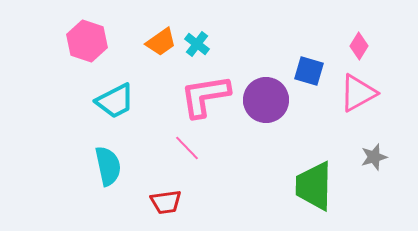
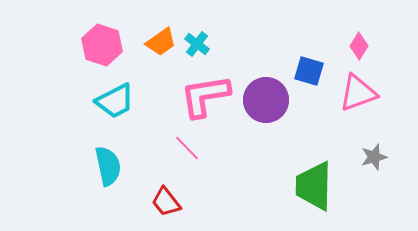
pink hexagon: moved 15 px right, 4 px down
pink triangle: rotated 9 degrees clockwise
red trapezoid: rotated 60 degrees clockwise
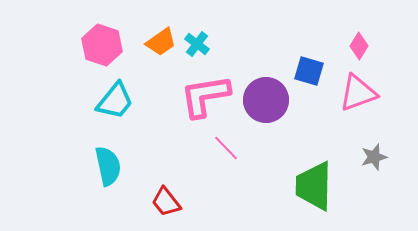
cyan trapezoid: rotated 24 degrees counterclockwise
pink line: moved 39 px right
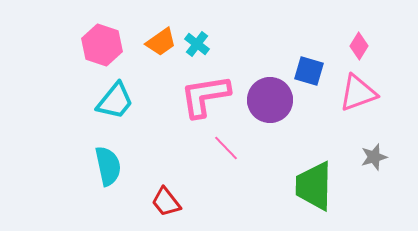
purple circle: moved 4 px right
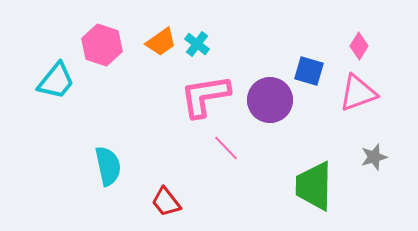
cyan trapezoid: moved 59 px left, 20 px up
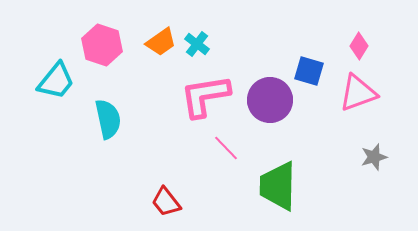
cyan semicircle: moved 47 px up
green trapezoid: moved 36 px left
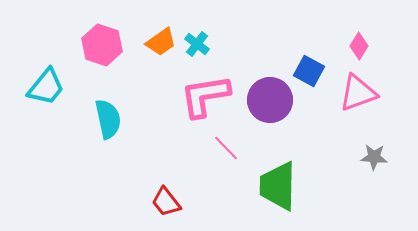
blue square: rotated 12 degrees clockwise
cyan trapezoid: moved 10 px left, 6 px down
gray star: rotated 20 degrees clockwise
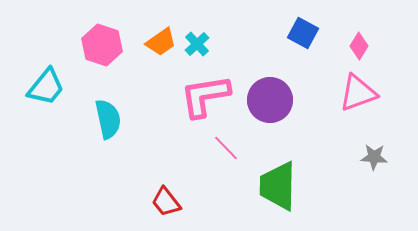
cyan cross: rotated 10 degrees clockwise
blue square: moved 6 px left, 38 px up
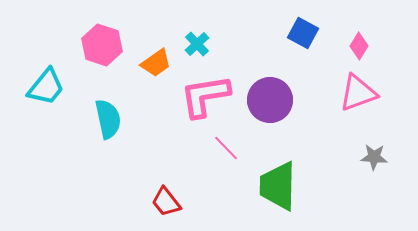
orange trapezoid: moved 5 px left, 21 px down
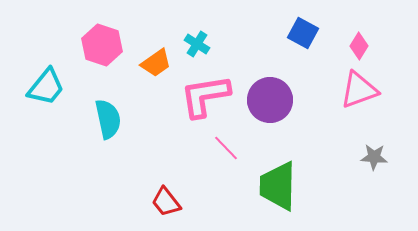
cyan cross: rotated 15 degrees counterclockwise
pink triangle: moved 1 px right, 3 px up
